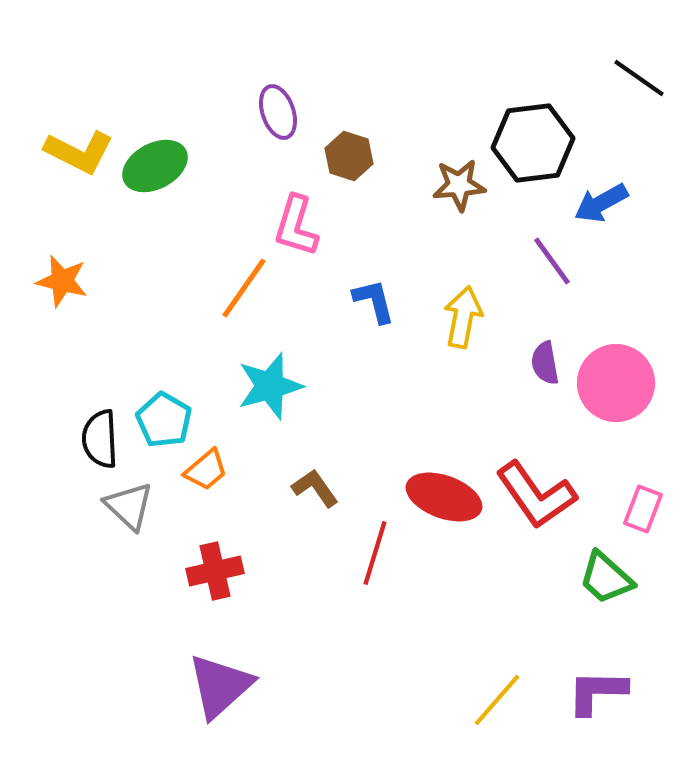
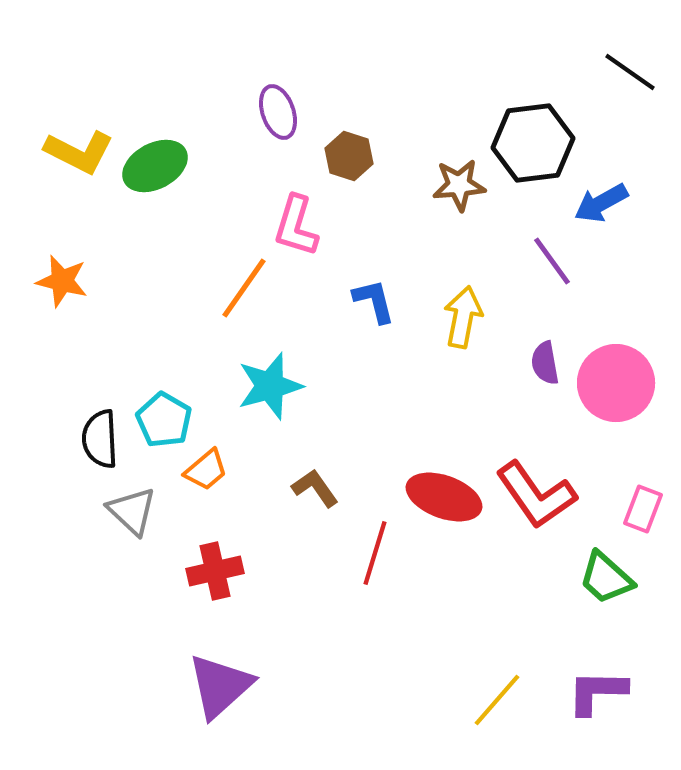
black line: moved 9 px left, 6 px up
gray triangle: moved 3 px right, 5 px down
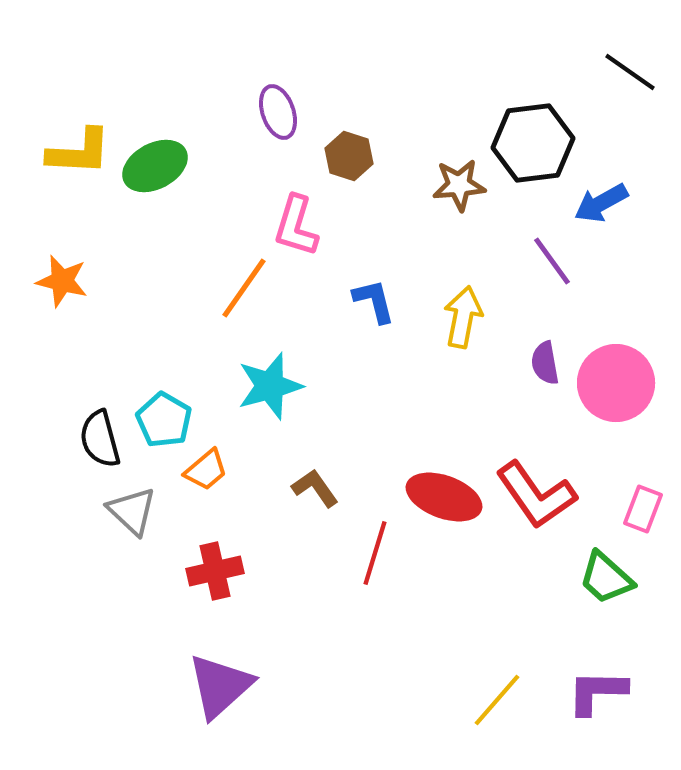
yellow L-shape: rotated 24 degrees counterclockwise
black semicircle: rotated 12 degrees counterclockwise
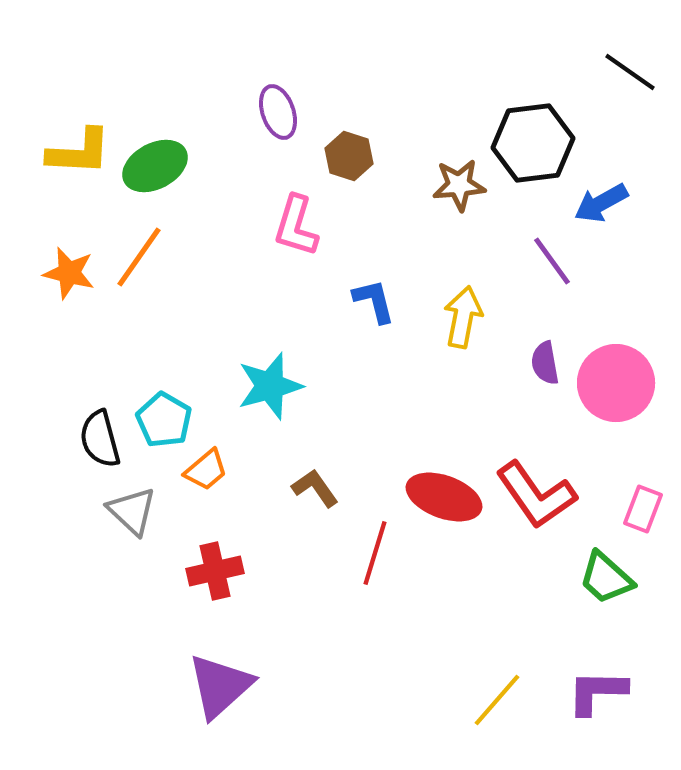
orange star: moved 7 px right, 8 px up
orange line: moved 105 px left, 31 px up
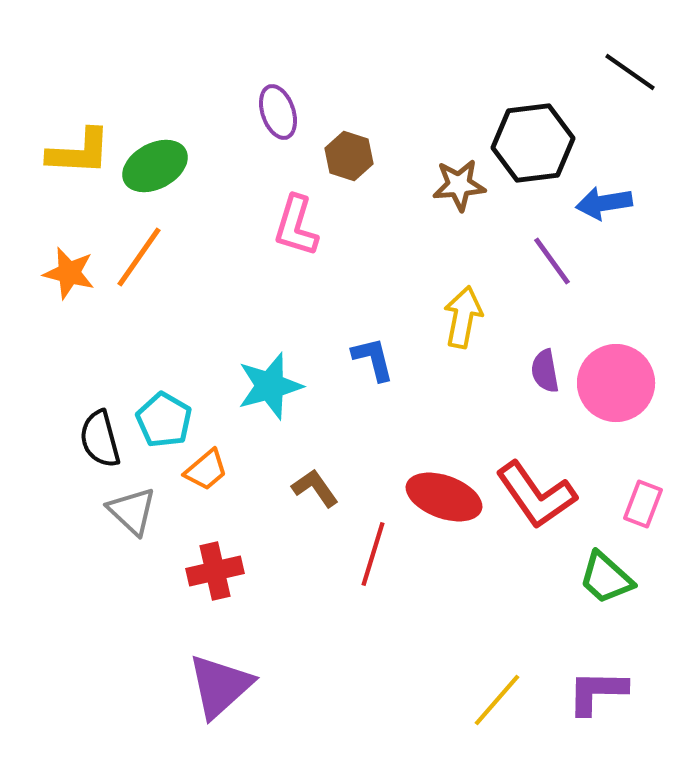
blue arrow: moved 3 px right; rotated 20 degrees clockwise
blue L-shape: moved 1 px left, 58 px down
purple semicircle: moved 8 px down
pink rectangle: moved 5 px up
red line: moved 2 px left, 1 px down
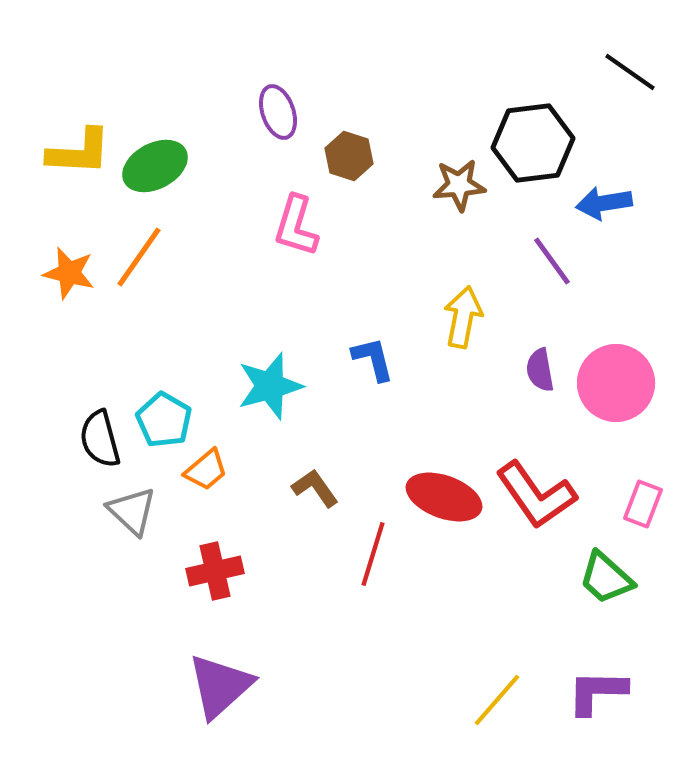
purple semicircle: moved 5 px left, 1 px up
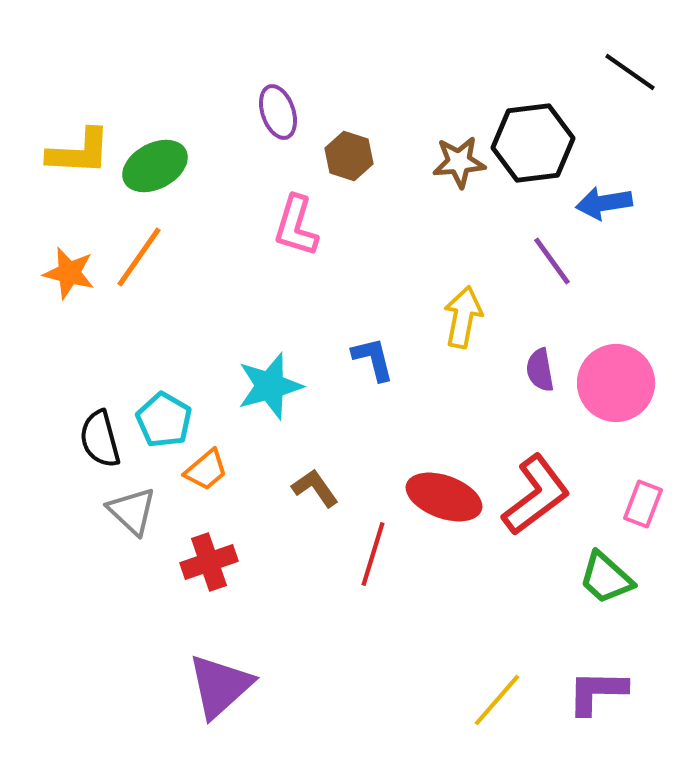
brown star: moved 23 px up
red L-shape: rotated 92 degrees counterclockwise
red cross: moved 6 px left, 9 px up; rotated 6 degrees counterclockwise
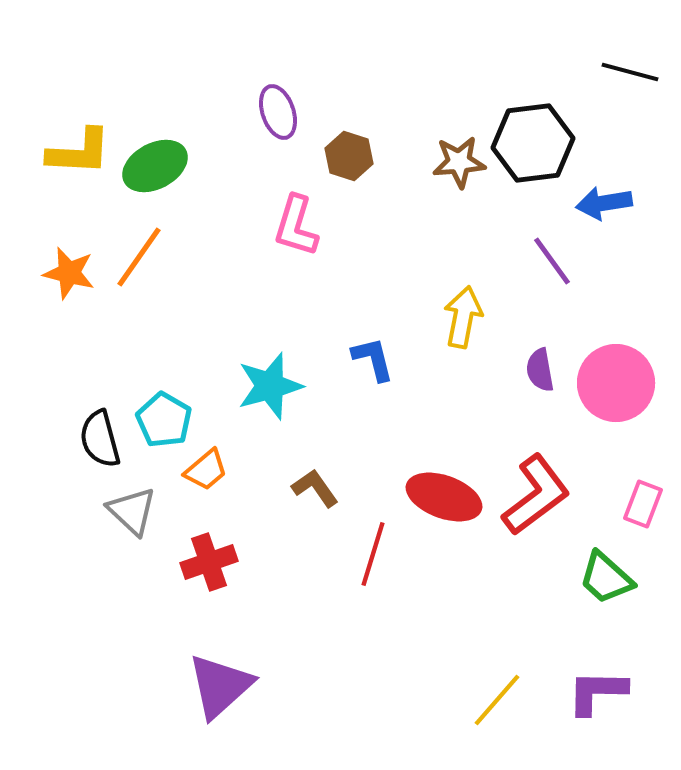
black line: rotated 20 degrees counterclockwise
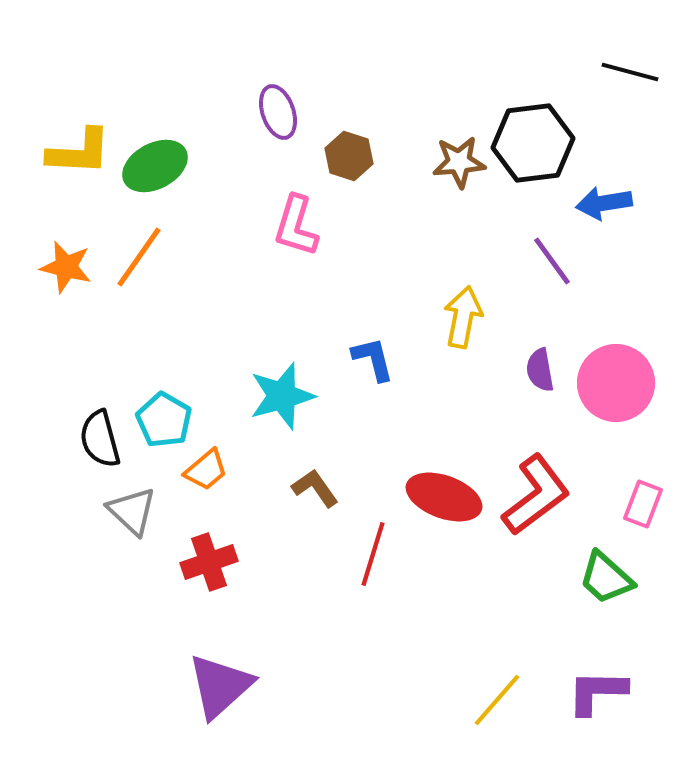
orange star: moved 3 px left, 6 px up
cyan star: moved 12 px right, 10 px down
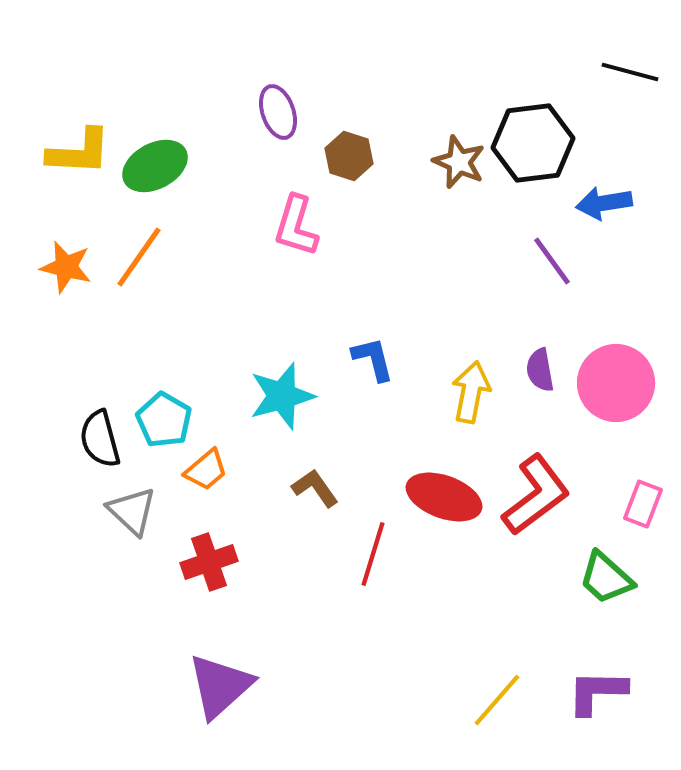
brown star: rotated 28 degrees clockwise
yellow arrow: moved 8 px right, 75 px down
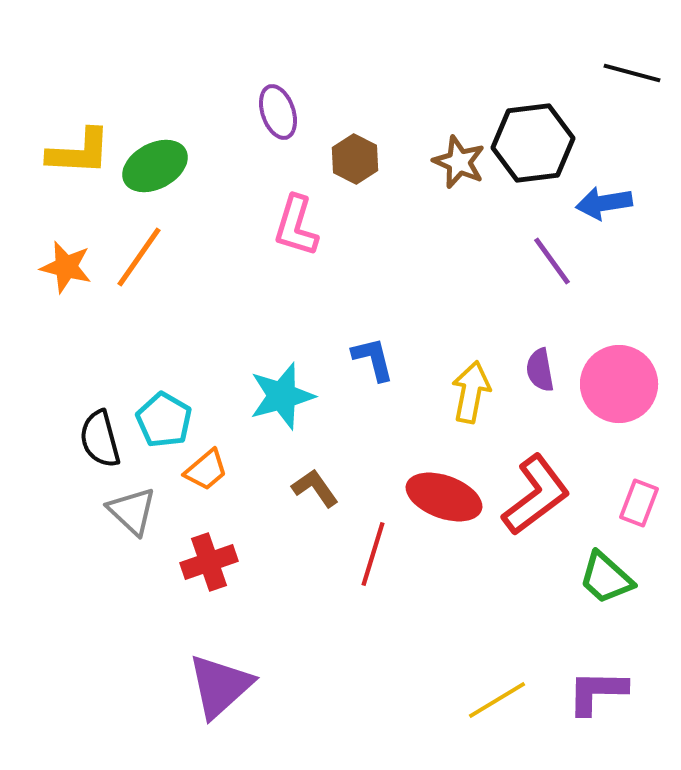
black line: moved 2 px right, 1 px down
brown hexagon: moved 6 px right, 3 px down; rotated 9 degrees clockwise
pink circle: moved 3 px right, 1 px down
pink rectangle: moved 4 px left, 1 px up
yellow line: rotated 18 degrees clockwise
